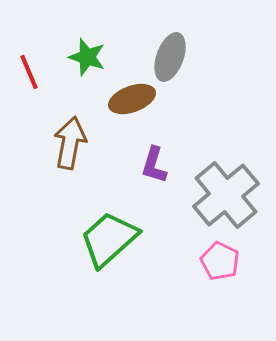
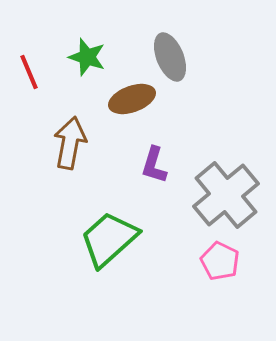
gray ellipse: rotated 42 degrees counterclockwise
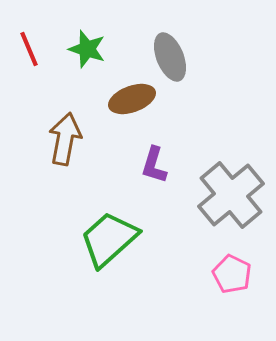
green star: moved 8 px up
red line: moved 23 px up
brown arrow: moved 5 px left, 4 px up
gray cross: moved 5 px right
pink pentagon: moved 12 px right, 13 px down
